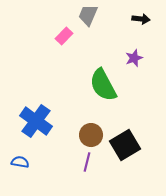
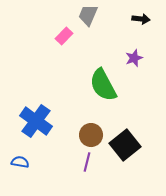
black square: rotated 8 degrees counterclockwise
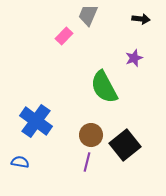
green semicircle: moved 1 px right, 2 px down
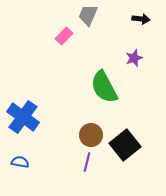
blue cross: moved 13 px left, 4 px up
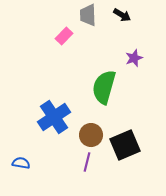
gray trapezoid: rotated 25 degrees counterclockwise
black arrow: moved 19 px left, 4 px up; rotated 24 degrees clockwise
green semicircle: rotated 44 degrees clockwise
blue cross: moved 31 px right; rotated 20 degrees clockwise
black square: rotated 16 degrees clockwise
blue semicircle: moved 1 px right, 1 px down
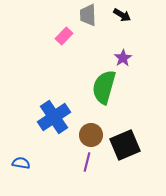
purple star: moved 11 px left; rotated 12 degrees counterclockwise
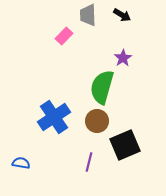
green semicircle: moved 2 px left
brown circle: moved 6 px right, 14 px up
purple line: moved 2 px right
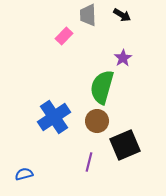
blue semicircle: moved 3 px right, 11 px down; rotated 24 degrees counterclockwise
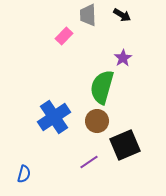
purple line: rotated 42 degrees clockwise
blue semicircle: rotated 120 degrees clockwise
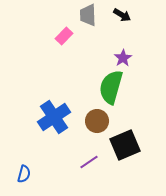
green semicircle: moved 9 px right
